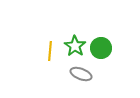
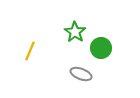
green star: moved 14 px up
yellow line: moved 20 px left; rotated 18 degrees clockwise
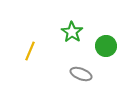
green star: moved 3 px left
green circle: moved 5 px right, 2 px up
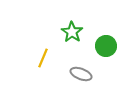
yellow line: moved 13 px right, 7 px down
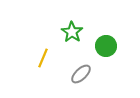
gray ellipse: rotated 65 degrees counterclockwise
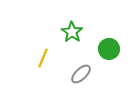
green circle: moved 3 px right, 3 px down
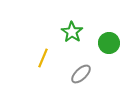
green circle: moved 6 px up
